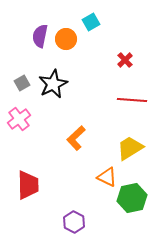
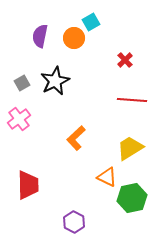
orange circle: moved 8 px right, 1 px up
black star: moved 2 px right, 3 px up
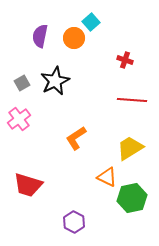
cyan square: rotated 12 degrees counterclockwise
red cross: rotated 28 degrees counterclockwise
orange L-shape: rotated 10 degrees clockwise
red trapezoid: rotated 108 degrees clockwise
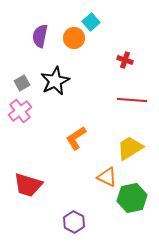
pink cross: moved 1 px right, 8 px up
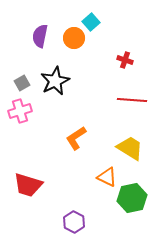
pink cross: rotated 20 degrees clockwise
yellow trapezoid: rotated 64 degrees clockwise
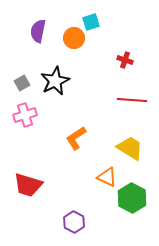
cyan square: rotated 24 degrees clockwise
purple semicircle: moved 2 px left, 5 px up
pink cross: moved 5 px right, 4 px down
green hexagon: rotated 20 degrees counterclockwise
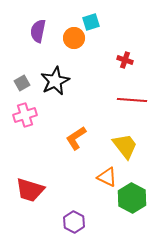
yellow trapezoid: moved 5 px left, 2 px up; rotated 20 degrees clockwise
red trapezoid: moved 2 px right, 5 px down
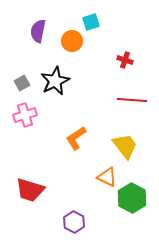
orange circle: moved 2 px left, 3 px down
